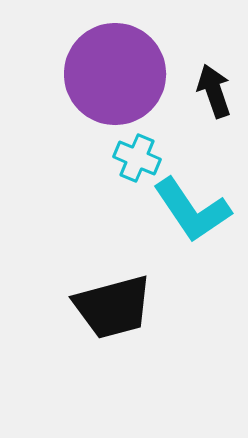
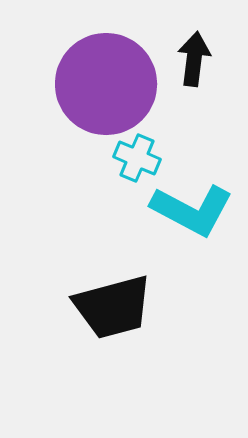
purple circle: moved 9 px left, 10 px down
black arrow: moved 20 px left, 32 px up; rotated 26 degrees clockwise
cyan L-shape: rotated 28 degrees counterclockwise
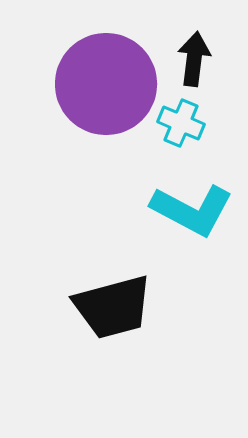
cyan cross: moved 44 px right, 35 px up
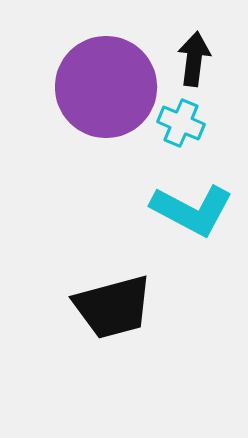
purple circle: moved 3 px down
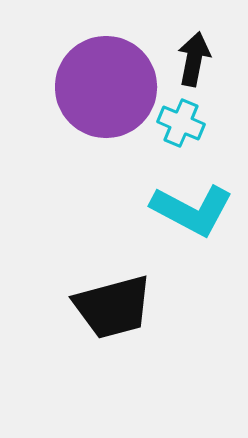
black arrow: rotated 4 degrees clockwise
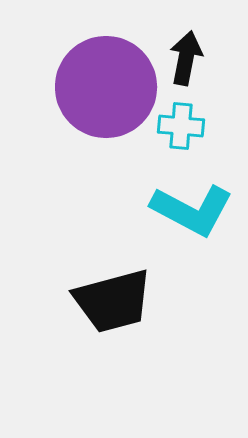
black arrow: moved 8 px left, 1 px up
cyan cross: moved 3 px down; rotated 18 degrees counterclockwise
black trapezoid: moved 6 px up
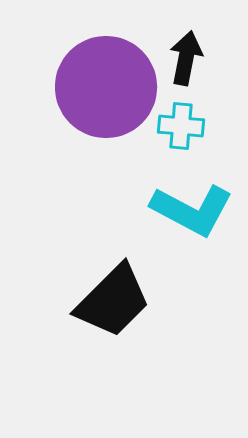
black trapezoid: rotated 30 degrees counterclockwise
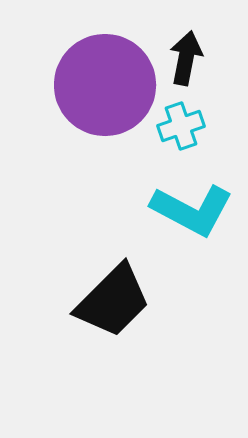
purple circle: moved 1 px left, 2 px up
cyan cross: rotated 24 degrees counterclockwise
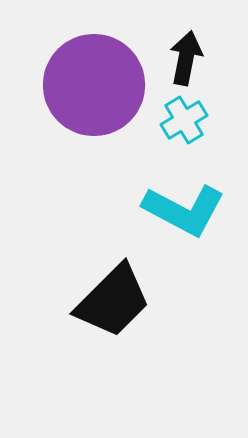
purple circle: moved 11 px left
cyan cross: moved 3 px right, 6 px up; rotated 12 degrees counterclockwise
cyan L-shape: moved 8 px left
